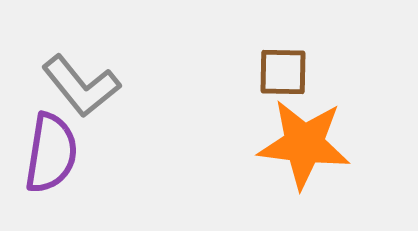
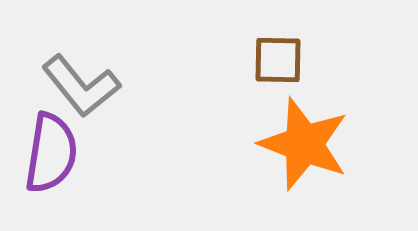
brown square: moved 5 px left, 12 px up
orange star: rotated 14 degrees clockwise
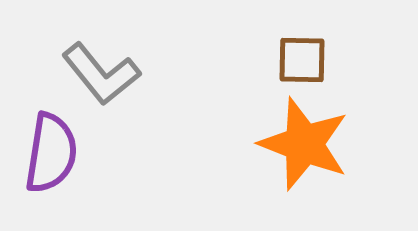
brown square: moved 24 px right
gray L-shape: moved 20 px right, 12 px up
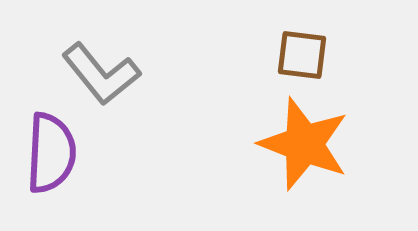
brown square: moved 5 px up; rotated 6 degrees clockwise
purple semicircle: rotated 6 degrees counterclockwise
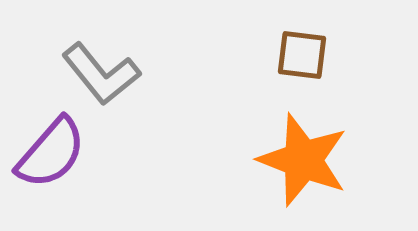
orange star: moved 1 px left, 16 px down
purple semicircle: rotated 38 degrees clockwise
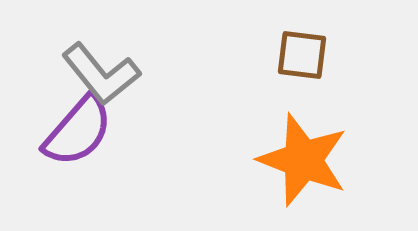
purple semicircle: moved 27 px right, 22 px up
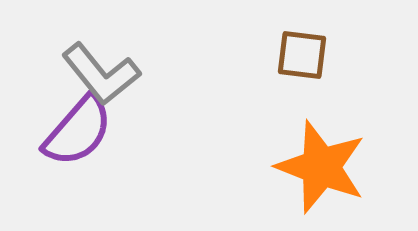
orange star: moved 18 px right, 7 px down
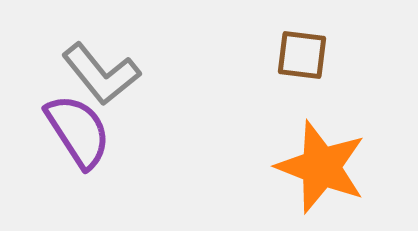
purple semicircle: rotated 74 degrees counterclockwise
